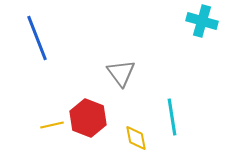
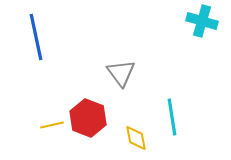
blue line: moved 1 px left, 1 px up; rotated 9 degrees clockwise
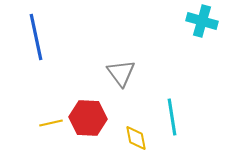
red hexagon: rotated 18 degrees counterclockwise
yellow line: moved 1 px left, 2 px up
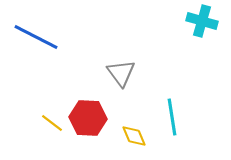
blue line: rotated 51 degrees counterclockwise
yellow line: moved 1 px right; rotated 50 degrees clockwise
yellow diamond: moved 2 px left, 2 px up; rotated 12 degrees counterclockwise
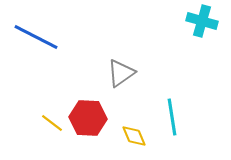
gray triangle: rotated 32 degrees clockwise
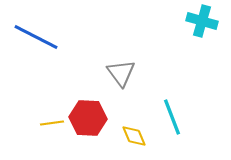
gray triangle: rotated 32 degrees counterclockwise
cyan line: rotated 12 degrees counterclockwise
yellow line: rotated 45 degrees counterclockwise
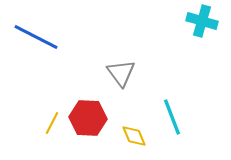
yellow line: rotated 55 degrees counterclockwise
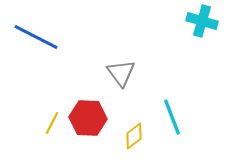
yellow diamond: rotated 76 degrees clockwise
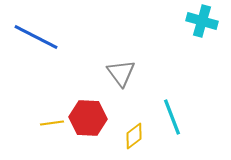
yellow line: rotated 55 degrees clockwise
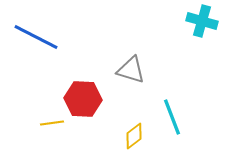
gray triangle: moved 10 px right, 3 px up; rotated 36 degrees counterclockwise
red hexagon: moved 5 px left, 19 px up
